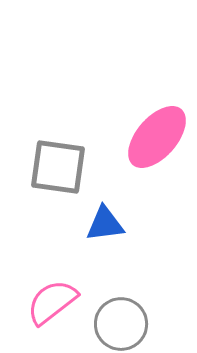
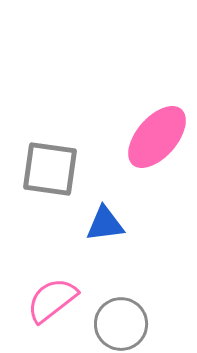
gray square: moved 8 px left, 2 px down
pink semicircle: moved 2 px up
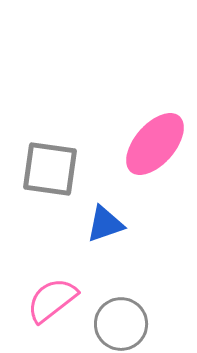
pink ellipse: moved 2 px left, 7 px down
blue triangle: rotated 12 degrees counterclockwise
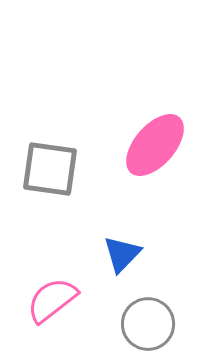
pink ellipse: moved 1 px down
blue triangle: moved 17 px right, 30 px down; rotated 27 degrees counterclockwise
gray circle: moved 27 px right
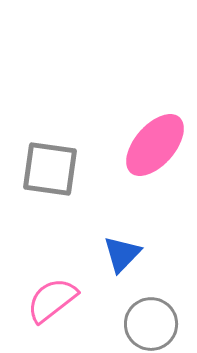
gray circle: moved 3 px right
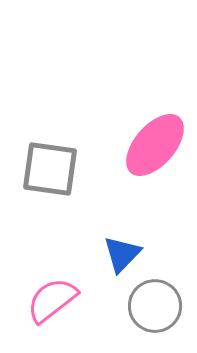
gray circle: moved 4 px right, 18 px up
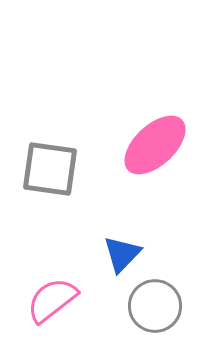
pink ellipse: rotated 6 degrees clockwise
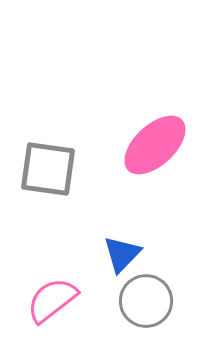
gray square: moved 2 px left
gray circle: moved 9 px left, 5 px up
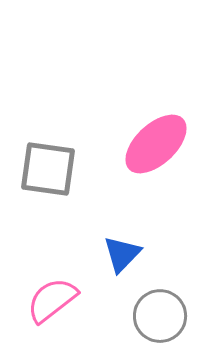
pink ellipse: moved 1 px right, 1 px up
gray circle: moved 14 px right, 15 px down
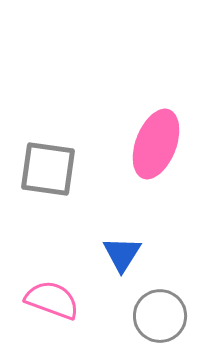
pink ellipse: rotated 26 degrees counterclockwise
blue triangle: rotated 12 degrees counterclockwise
pink semicircle: rotated 58 degrees clockwise
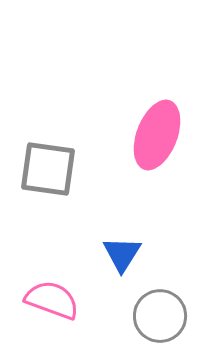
pink ellipse: moved 1 px right, 9 px up
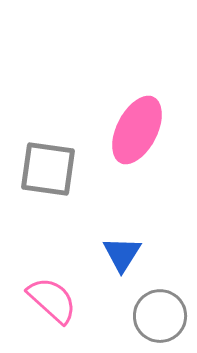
pink ellipse: moved 20 px left, 5 px up; rotated 6 degrees clockwise
pink semicircle: rotated 22 degrees clockwise
